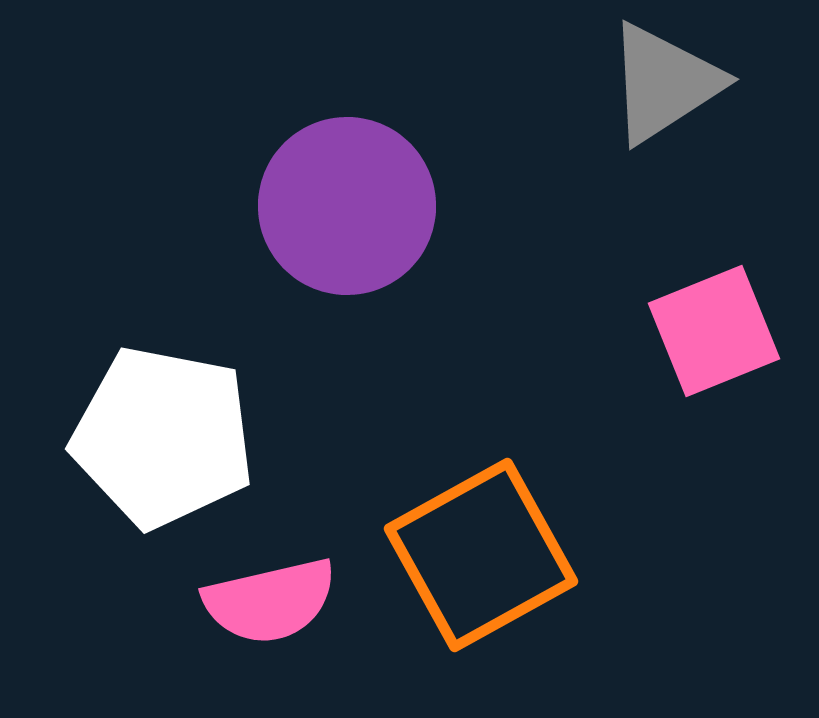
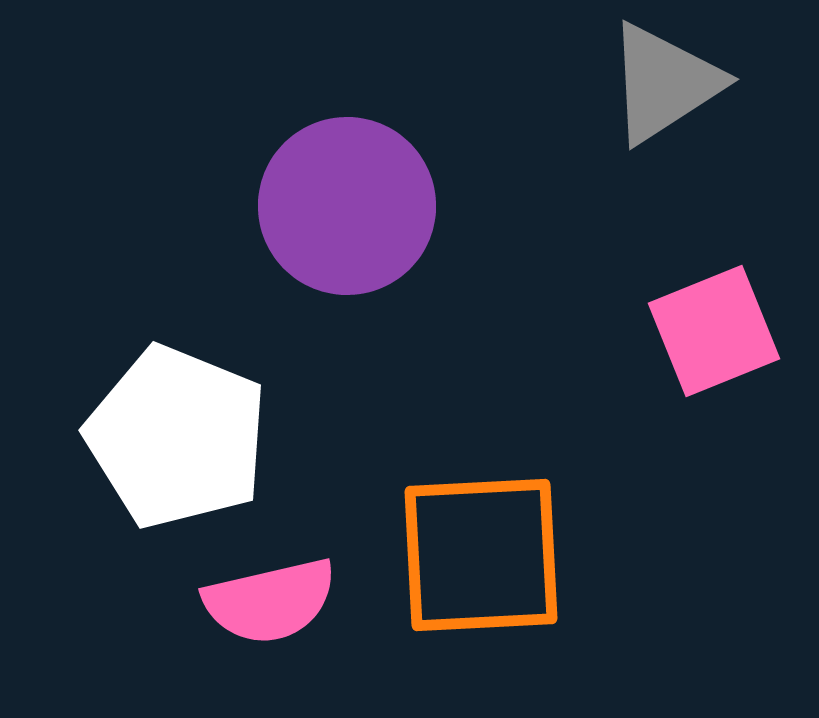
white pentagon: moved 14 px right; rotated 11 degrees clockwise
orange square: rotated 26 degrees clockwise
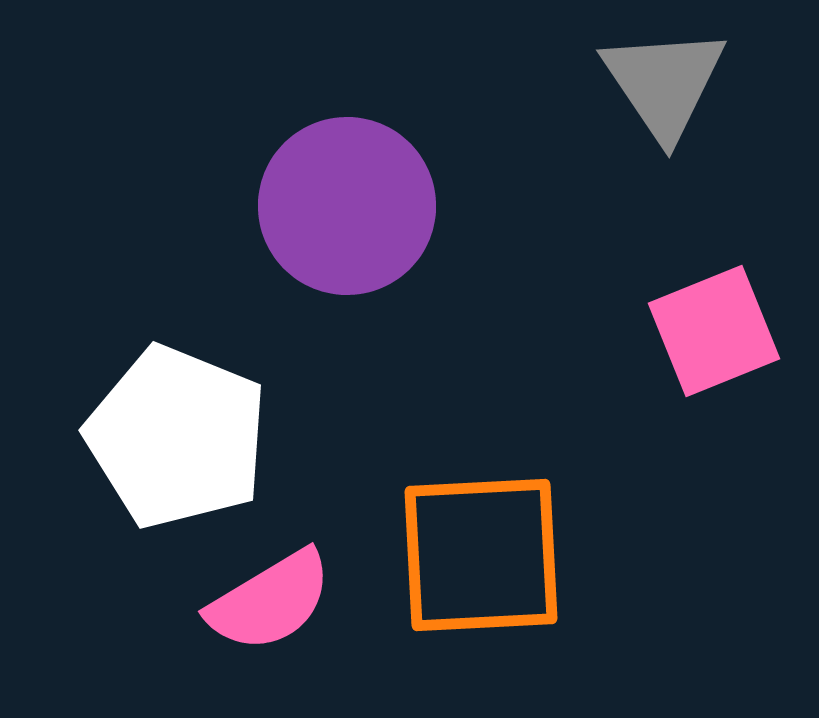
gray triangle: rotated 31 degrees counterclockwise
pink semicircle: rotated 18 degrees counterclockwise
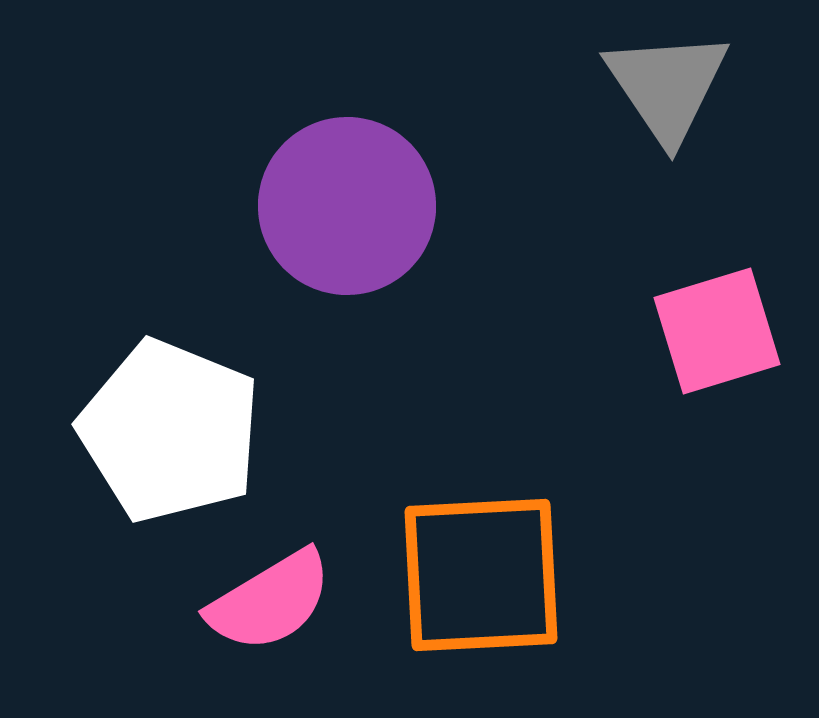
gray triangle: moved 3 px right, 3 px down
pink square: moved 3 px right; rotated 5 degrees clockwise
white pentagon: moved 7 px left, 6 px up
orange square: moved 20 px down
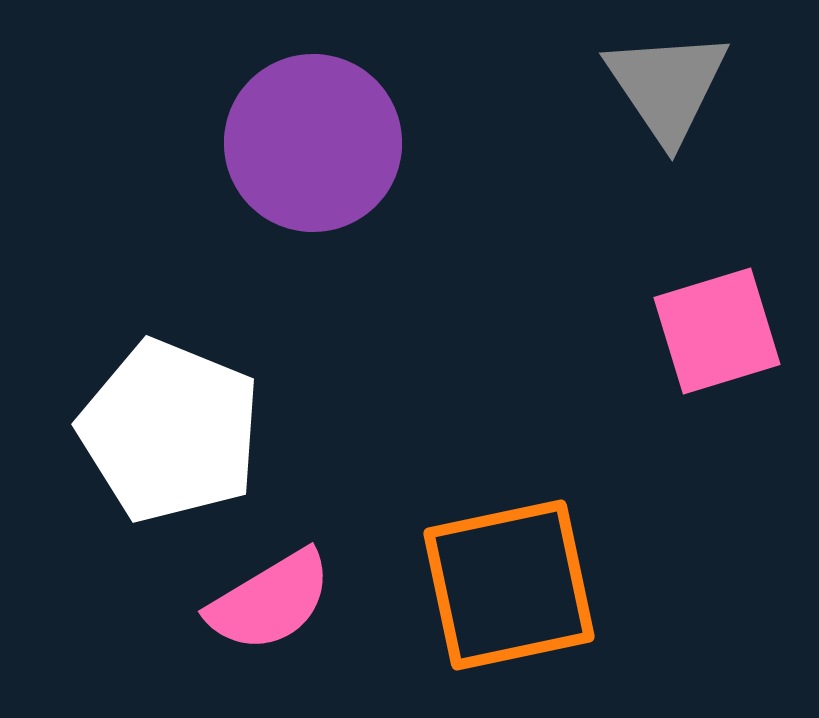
purple circle: moved 34 px left, 63 px up
orange square: moved 28 px right, 10 px down; rotated 9 degrees counterclockwise
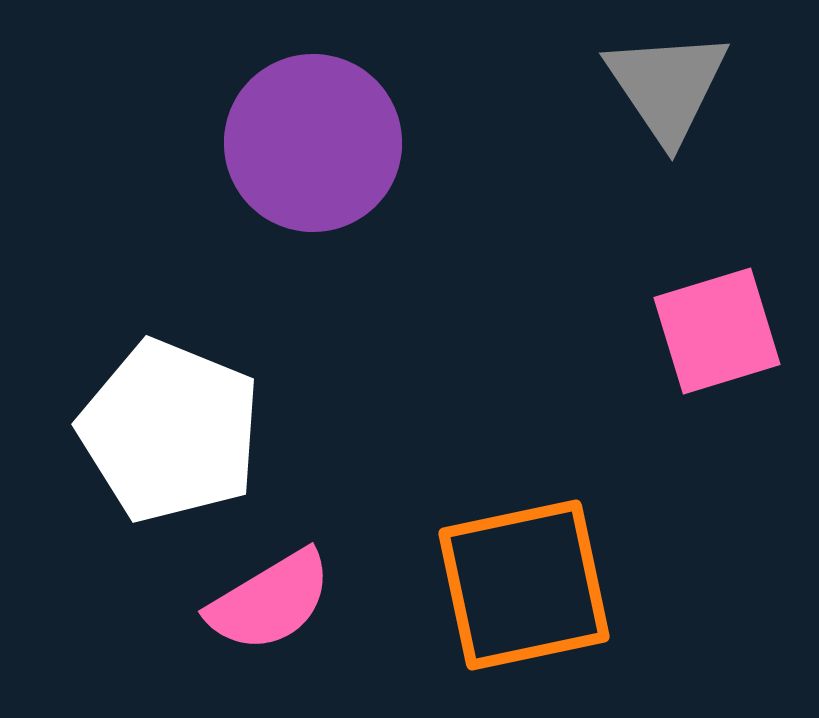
orange square: moved 15 px right
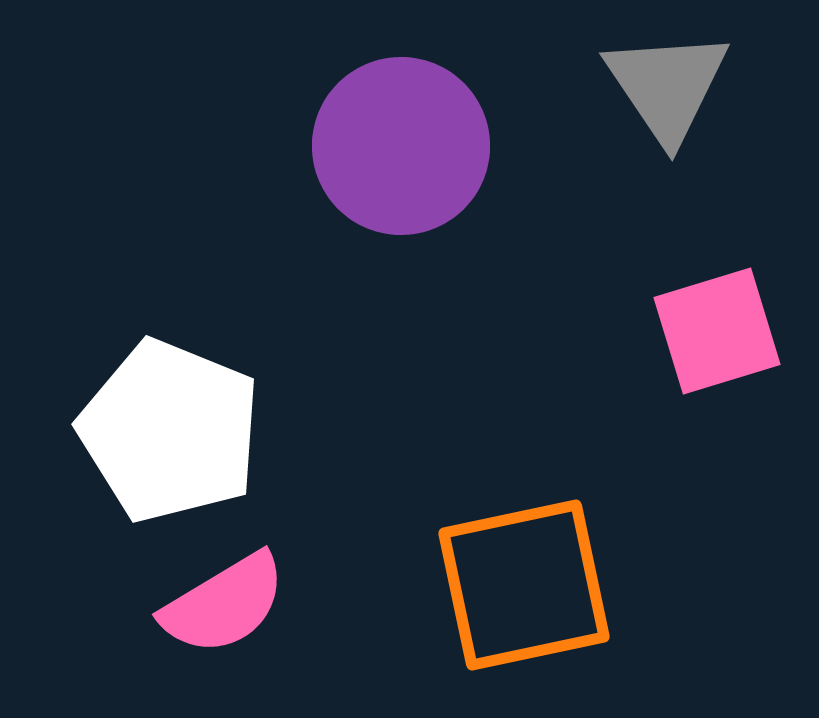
purple circle: moved 88 px right, 3 px down
pink semicircle: moved 46 px left, 3 px down
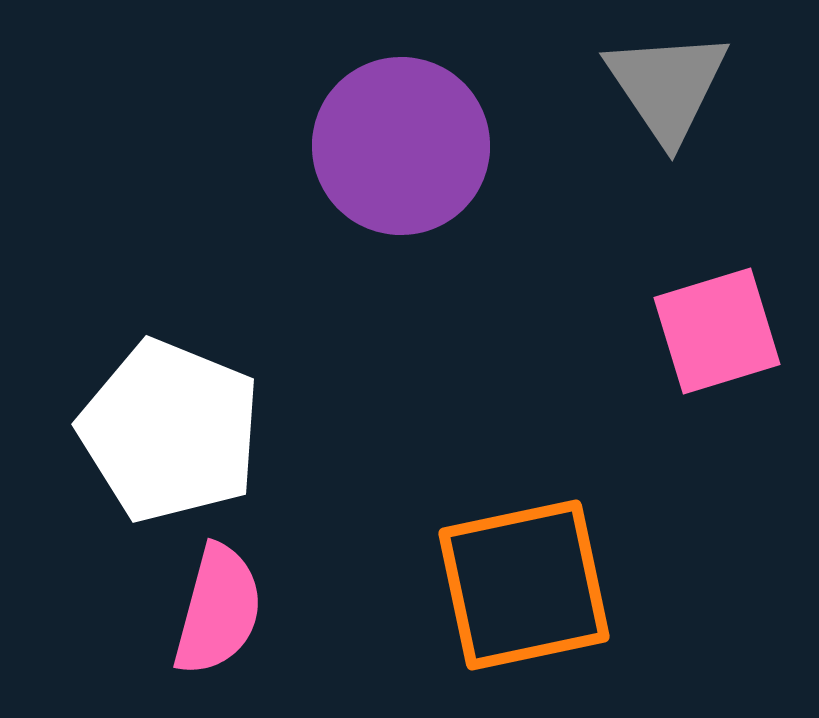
pink semicircle: moved 6 px left, 6 px down; rotated 44 degrees counterclockwise
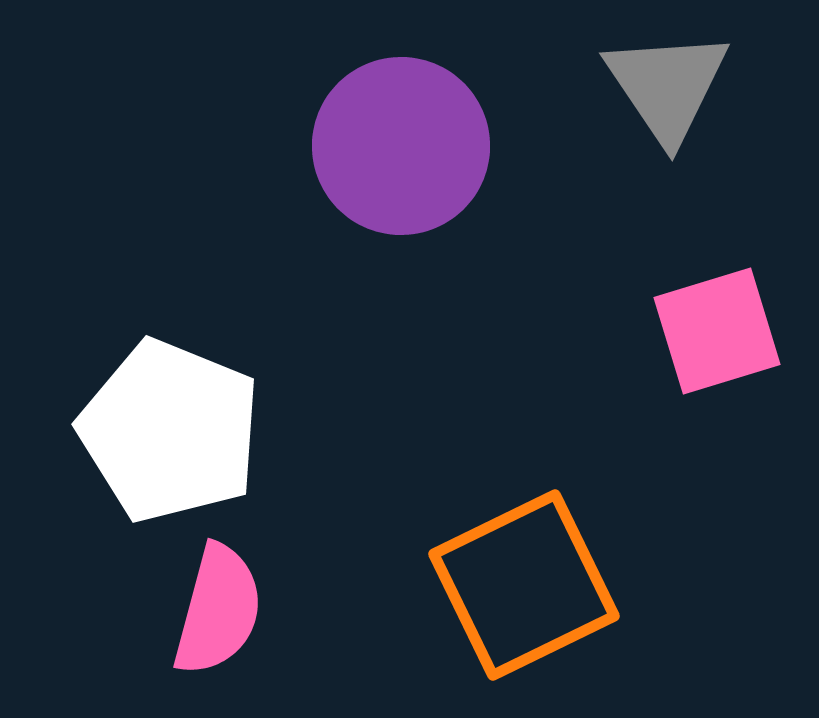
orange square: rotated 14 degrees counterclockwise
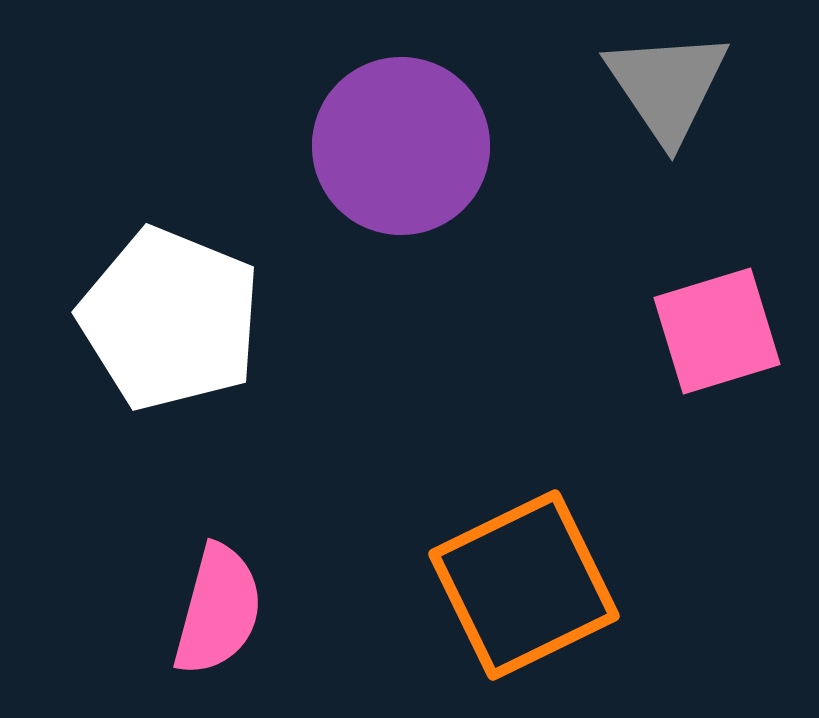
white pentagon: moved 112 px up
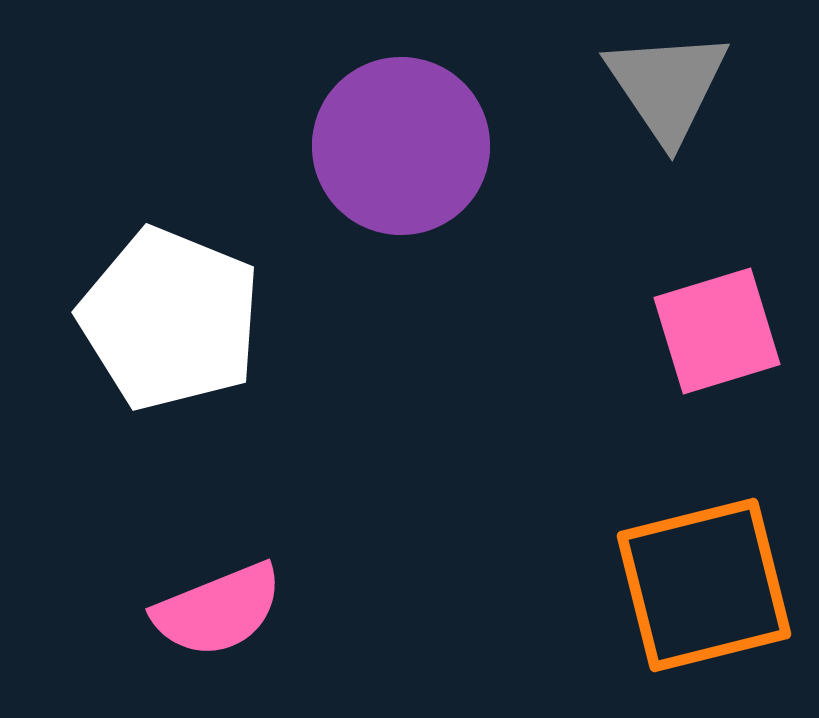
orange square: moved 180 px right; rotated 12 degrees clockwise
pink semicircle: rotated 53 degrees clockwise
